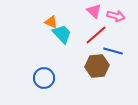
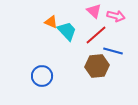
cyan trapezoid: moved 5 px right, 3 px up
blue circle: moved 2 px left, 2 px up
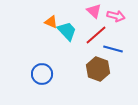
blue line: moved 2 px up
brown hexagon: moved 1 px right, 3 px down; rotated 25 degrees clockwise
blue circle: moved 2 px up
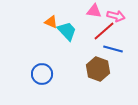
pink triangle: rotated 35 degrees counterclockwise
red line: moved 8 px right, 4 px up
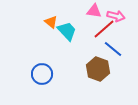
orange triangle: rotated 16 degrees clockwise
red line: moved 2 px up
blue line: rotated 24 degrees clockwise
